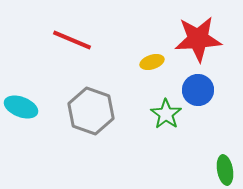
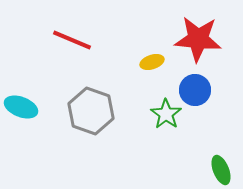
red star: rotated 9 degrees clockwise
blue circle: moved 3 px left
green ellipse: moved 4 px left; rotated 12 degrees counterclockwise
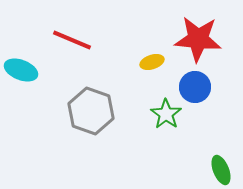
blue circle: moved 3 px up
cyan ellipse: moved 37 px up
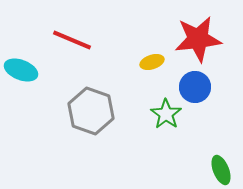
red star: rotated 12 degrees counterclockwise
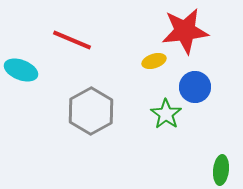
red star: moved 13 px left, 8 px up
yellow ellipse: moved 2 px right, 1 px up
gray hexagon: rotated 12 degrees clockwise
green ellipse: rotated 28 degrees clockwise
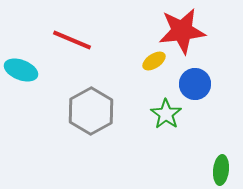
red star: moved 3 px left
yellow ellipse: rotated 15 degrees counterclockwise
blue circle: moved 3 px up
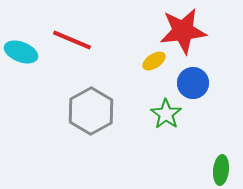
red star: moved 1 px right
cyan ellipse: moved 18 px up
blue circle: moved 2 px left, 1 px up
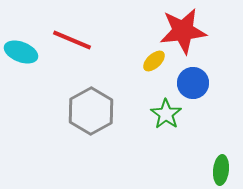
yellow ellipse: rotated 10 degrees counterclockwise
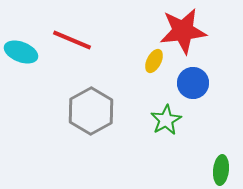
yellow ellipse: rotated 20 degrees counterclockwise
green star: moved 6 px down; rotated 8 degrees clockwise
